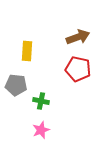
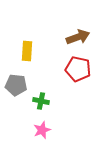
pink star: moved 1 px right
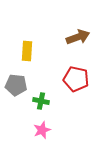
red pentagon: moved 2 px left, 10 px down
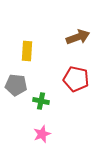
pink star: moved 4 px down
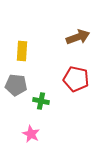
yellow rectangle: moved 5 px left
pink star: moved 11 px left; rotated 24 degrees counterclockwise
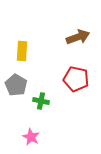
gray pentagon: rotated 25 degrees clockwise
pink star: moved 3 px down
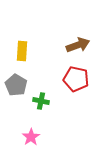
brown arrow: moved 8 px down
pink star: rotated 12 degrees clockwise
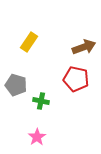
brown arrow: moved 6 px right, 2 px down
yellow rectangle: moved 7 px right, 9 px up; rotated 30 degrees clockwise
gray pentagon: rotated 15 degrees counterclockwise
pink star: moved 6 px right
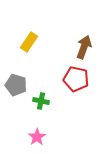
brown arrow: rotated 50 degrees counterclockwise
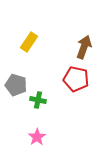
green cross: moved 3 px left, 1 px up
